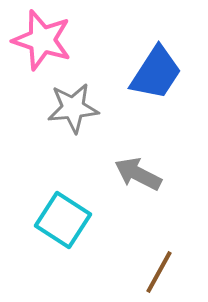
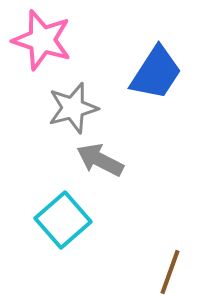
gray star: rotated 9 degrees counterclockwise
gray arrow: moved 38 px left, 14 px up
cyan square: rotated 16 degrees clockwise
brown line: moved 11 px right; rotated 9 degrees counterclockwise
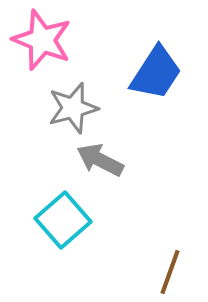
pink star: rotated 4 degrees clockwise
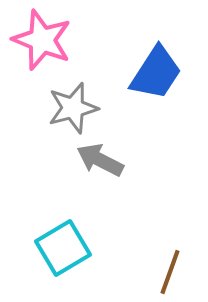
cyan square: moved 28 px down; rotated 10 degrees clockwise
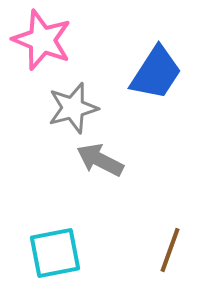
cyan square: moved 8 px left, 5 px down; rotated 20 degrees clockwise
brown line: moved 22 px up
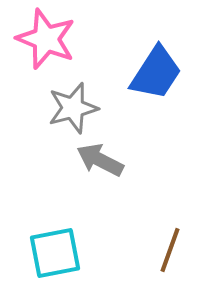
pink star: moved 4 px right, 1 px up
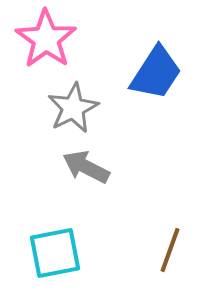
pink star: rotated 14 degrees clockwise
gray star: rotated 12 degrees counterclockwise
gray arrow: moved 14 px left, 7 px down
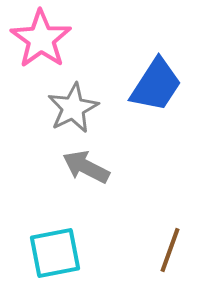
pink star: moved 5 px left
blue trapezoid: moved 12 px down
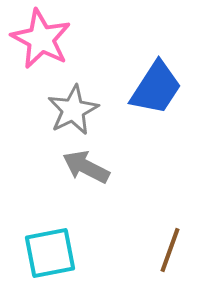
pink star: rotated 8 degrees counterclockwise
blue trapezoid: moved 3 px down
gray star: moved 2 px down
cyan square: moved 5 px left
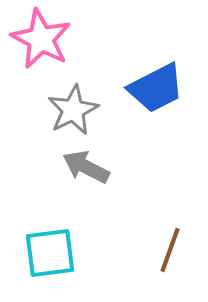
blue trapezoid: rotated 30 degrees clockwise
cyan square: rotated 4 degrees clockwise
